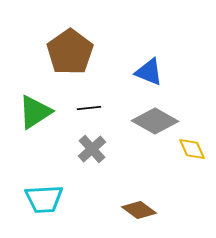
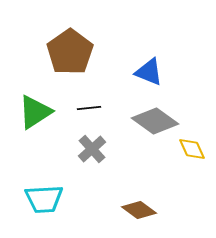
gray diamond: rotated 6 degrees clockwise
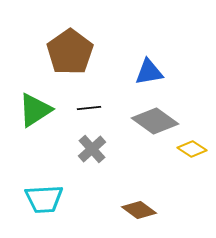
blue triangle: rotated 32 degrees counterclockwise
green triangle: moved 2 px up
yellow diamond: rotated 32 degrees counterclockwise
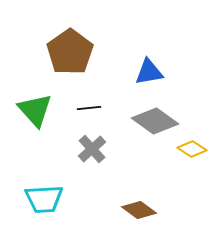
green triangle: rotated 39 degrees counterclockwise
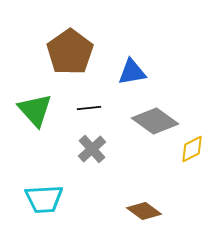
blue triangle: moved 17 px left
yellow diamond: rotated 60 degrees counterclockwise
brown diamond: moved 5 px right, 1 px down
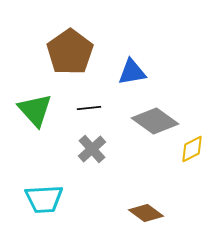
brown diamond: moved 2 px right, 2 px down
